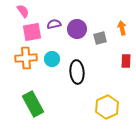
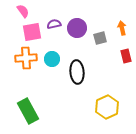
purple circle: moved 1 px up
red rectangle: moved 5 px up; rotated 16 degrees counterclockwise
green rectangle: moved 5 px left, 7 px down
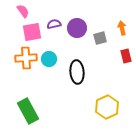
cyan circle: moved 3 px left
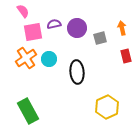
pink square: moved 1 px right
orange cross: rotated 30 degrees counterclockwise
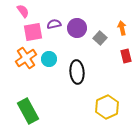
gray square: rotated 32 degrees counterclockwise
